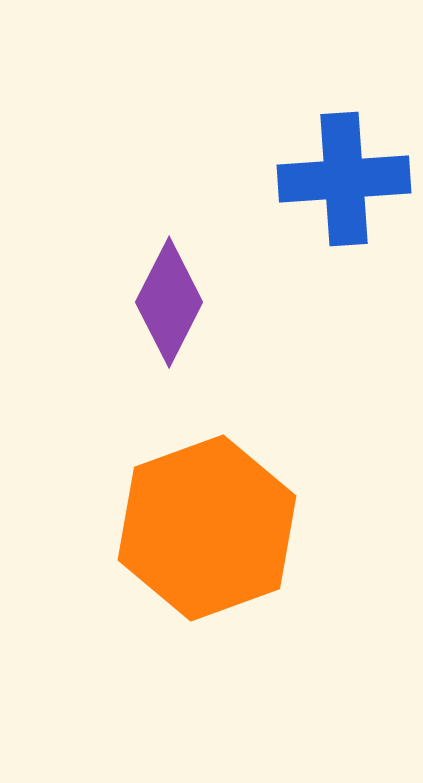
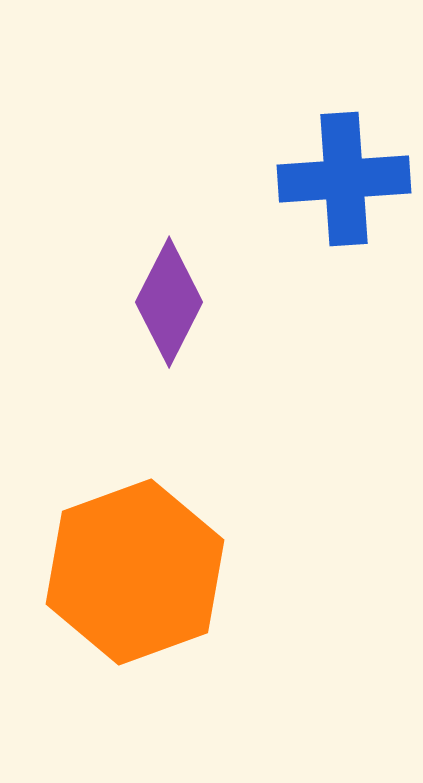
orange hexagon: moved 72 px left, 44 px down
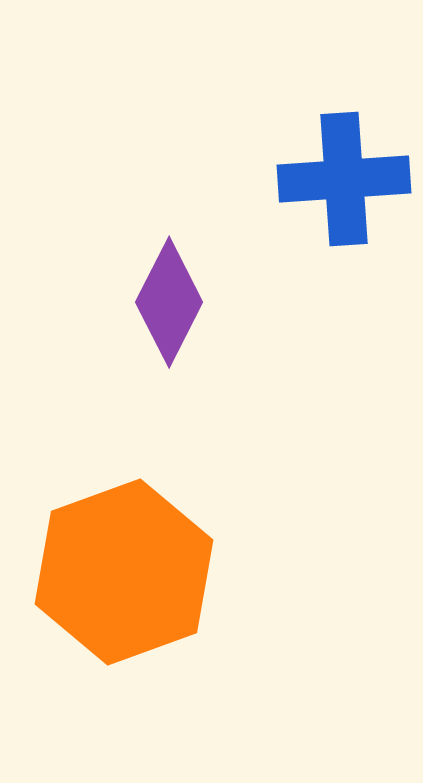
orange hexagon: moved 11 px left
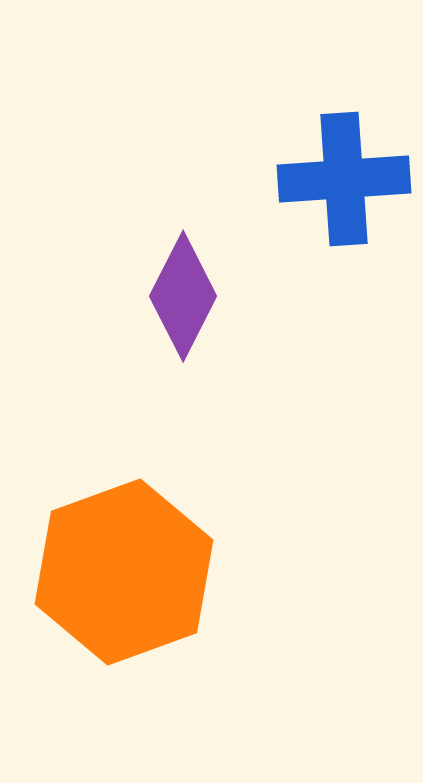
purple diamond: moved 14 px right, 6 px up
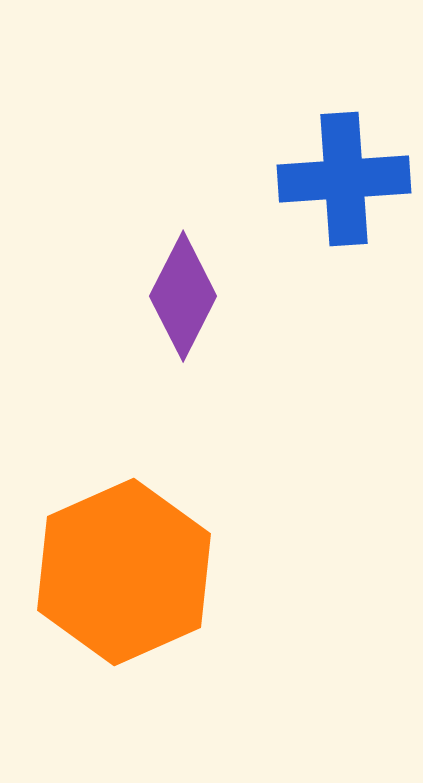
orange hexagon: rotated 4 degrees counterclockwise
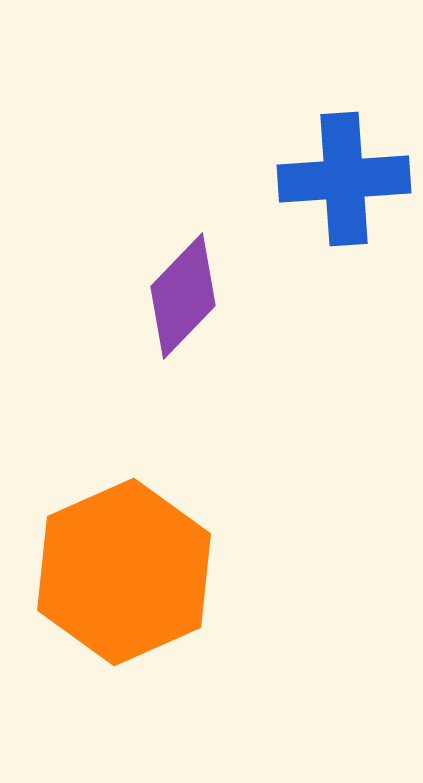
purple diamond: rotated 17 degrees clockwise
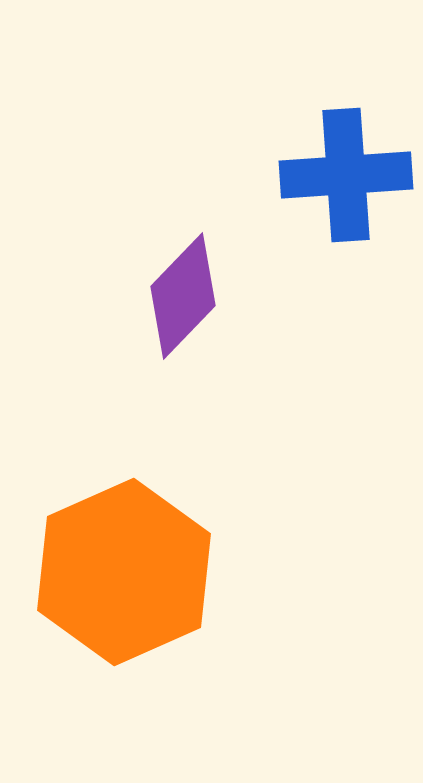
blue cross: moved 2 px right, 4 px up
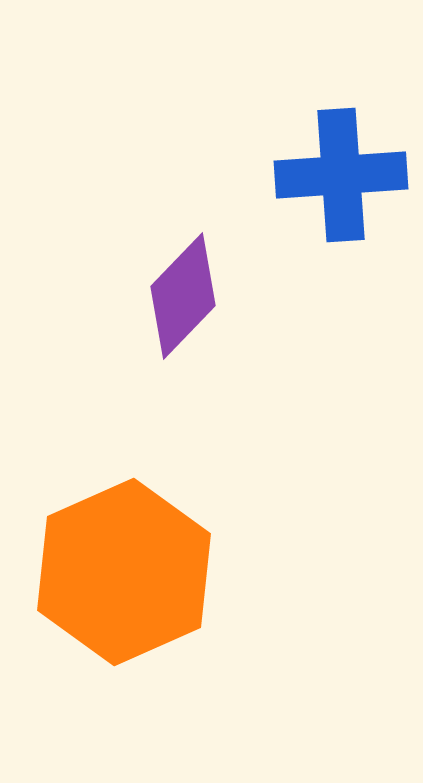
blue cross: moved 5 px left
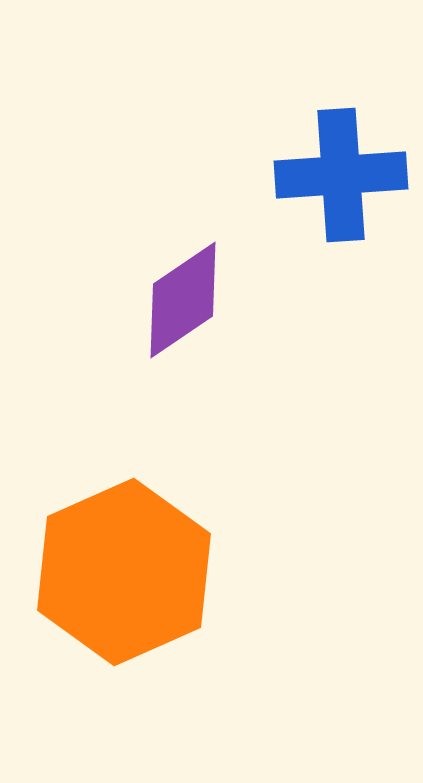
purple diamond: moved 4 px down; rotated 12 degrees clockwise
